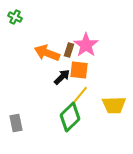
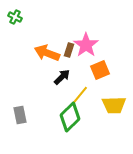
orange square: moved 21 px right; rotated 30 degrees counterclockwise
gray rectangle: moved 4 px right, 8 px up
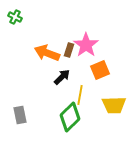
yellow line: rotated 30 degrees counterclockwise
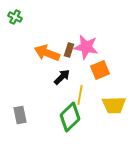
pink star: moved 2 px down; rotated 25 degrees counterclockwise
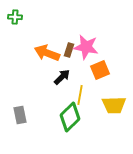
green cross: rotated 24 degrees counterclockwise
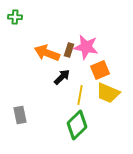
yellow trapezoid: moved 6 px left, 12 px up; rotated 25 degrees clockwise
green diamond: moved 7 px right, 8 px down
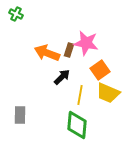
green cross: moved 1 px right, 3 px up; rotated 24 degrees clockwise
pink star: moved 4 px up
orange square: rotated 12 degrees counterclockwise
gray rectangle: rotated 12 degrees clockwise
green diamond: rotated 40 degrees counterclockwise
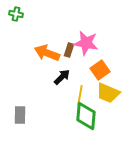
green cross: rotated 16 degrees counterclockwise
green diamond: moved 9 px right, 9 px up
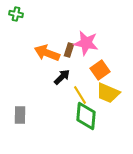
yellow line: rotated 42 degrees counterclockwise
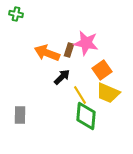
orange square: moved 2 px right
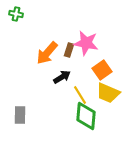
orange arrow: rotated 70 degrees counterclockwise
black arrow: rotated 12 degrees clockwise
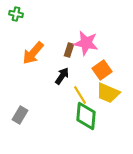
orange arrow: moved 14 px left
black arrow: moved 1 px up; rotated 24 degrees counterclockwise
gray rectangle: rotated 30 degrees clockwise
